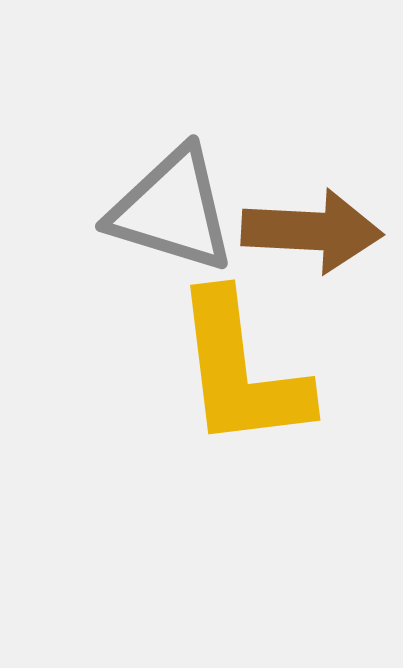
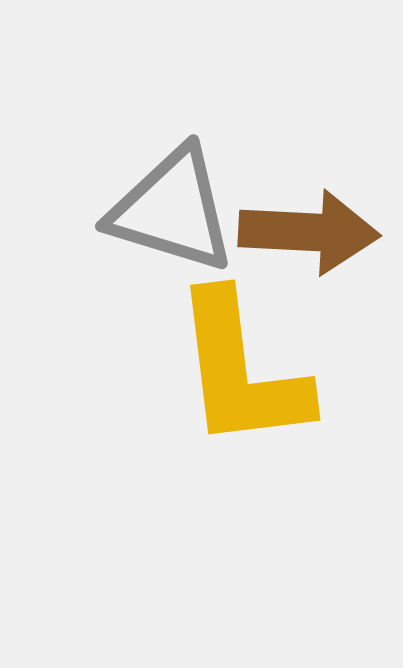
brown arrow: moved 3 px left, 1 px down
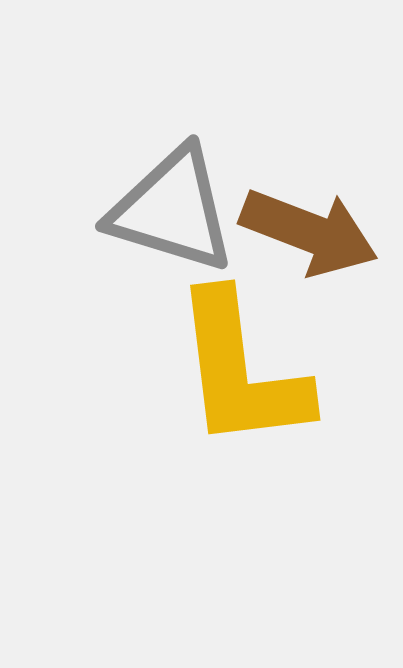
brown arrow: rotated 18 degrees clockwise
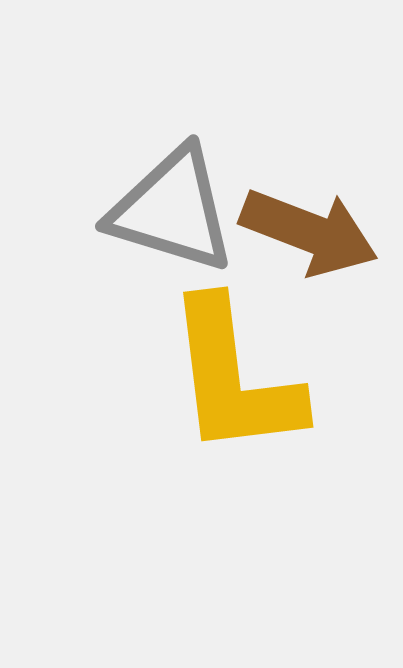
yellow L-shape: moved 7 px left, 7 px down
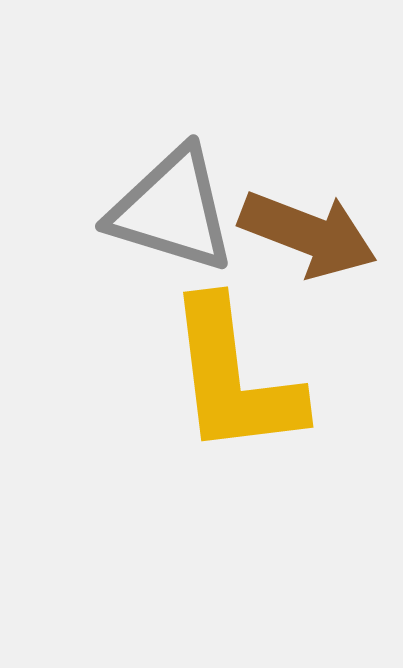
brown arrow: moved 1 px left, 2 px down
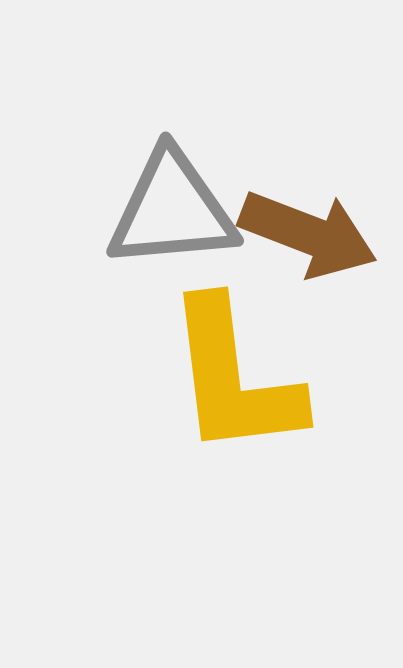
gray triangle: rotated 22 degrees counterclockwise
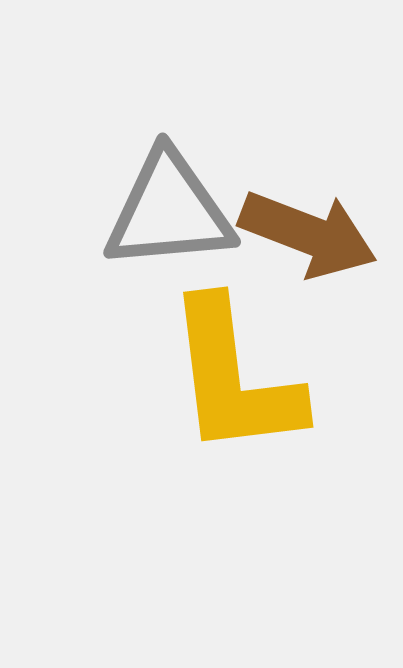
gray triangle: moved 3 px left, 1 px down
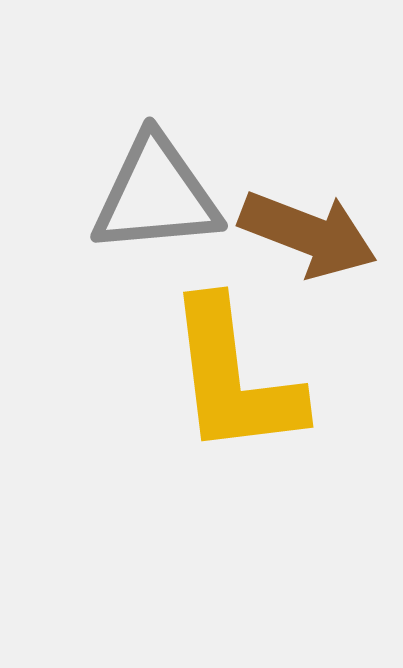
gray triangle: moved 13 px left, 16 px up
